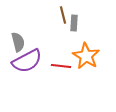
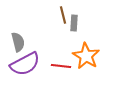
purple semicircle: moved 2 px left, 3 px down
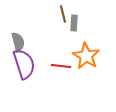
brown line: moved 1 px up
purple semicircle: moved 1 px left; rotated 80 degrees counterclockwise
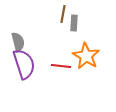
brown line: rotated 24 degrees clockwise
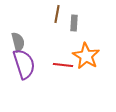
brown line: moved 6 px left
red line: moved 2 px right, 1 px up
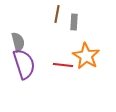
gray rectangle: moved 1 px up
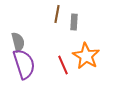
red line: rotated 60 degrees clockwise
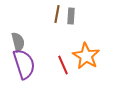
gray rectangle: moved 3 px left, 6 px up
